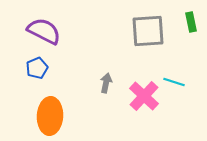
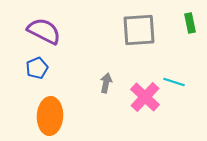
green rectangle: moved 1 px left, 1 px down
gray square: moved 9 px left, 1 px up
pink cross: moved 1 px right, 1 px down
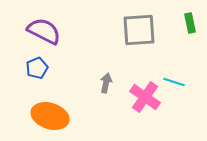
pink cross: rotated 8 degrees counterclockwise
orange ellipse: rotated 75 degrees counterclockwise
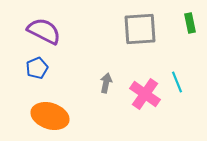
gray square: moved 1 px right, 1 px up
cyan line: moved 3 px right; rotated 50 degrees clockwise
pink cross: moved 3 px up
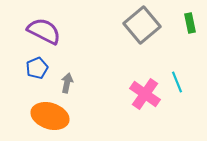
gray square: moved 2 px right, 4 px up; rotated 36 degrees counterclockwise
gray arrow: moved 39 px left
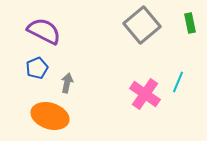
cyan line: moved 1 px right; rotated 45 degrees clockwise
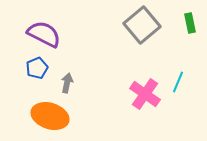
purple semicircle: moved 3 px down
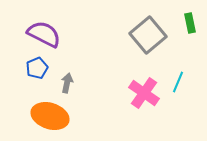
gray square: moved 6 px right, 10 px down
pink cross: moved 1 px left, 1 px up
